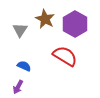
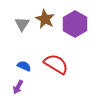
gray triangle: moved 2 px right, 6 px up
red semicircle: moved 9 px left, 8 px down
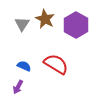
purple hexagon: moved 1 px right, 1 px down
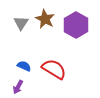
gray triangle: moved 1 px left, 1 px up
red semicircle: moved 2 px left, 5 px down
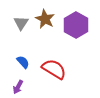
blue semicircle: moved 1 px left, 4 px up; rotated 24 degrees clockwise
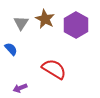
blue semicircle: moved 12 px left, 13 px up
purple arrow: moved 2 px right, 1 px down; rotated 40 degrees clockwise
